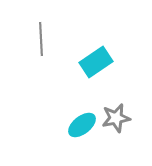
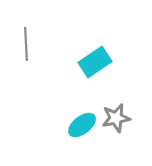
gray line: moved 15 px left, 5 px down
cyan rectangle: moved 1 px left
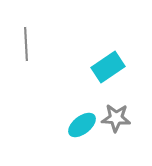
cyan rectangle: moved 13 px right, 5 px down
gray star: rotated 16 degrees clockwise
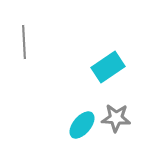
gray line: moved 2 px left, 2 px up
cyan ellipse: rotated 12 degrees counterclockwise
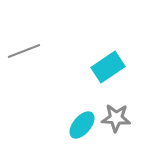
gray line: moved 9 px down; rotated 72 degrees clockwise
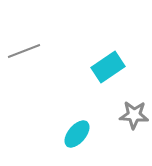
gray star: moved 18 px right, 3 px up
cyan ellipse: moved 5 px left, 9 px down
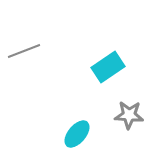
gray star: moved 5 px left
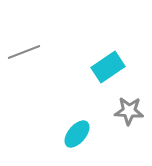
gray line: moved 1 px down
gray star: moved 4 px up
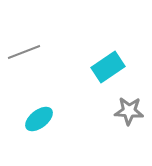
cyan ellipse: moved 38 px left, 15 px up; rotated 12 degrees clockwise
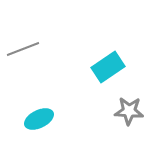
gray line: moved 1 px left, 3 px up
cyan ellipse: rotated 12 degrees clockwise
